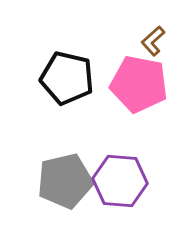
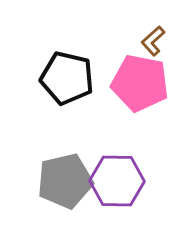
pink pentagon: moved 1 px right, 1 px up
purple hexagon: moved 3 px left; rotated 4 degrees counterclockwise
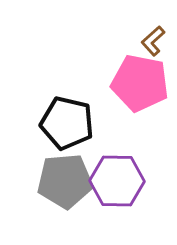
black pentagon: moved 45 px down
gray pentagon: rotated 8 degrees clockwise
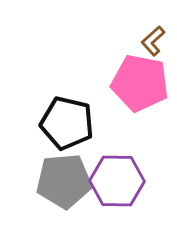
gray pentagon: moved 1 px left
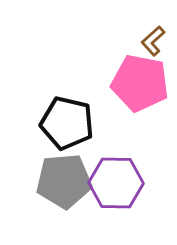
purple hexagon: moved 1 px left, 2 px down
